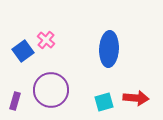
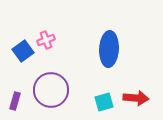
pink cross: rotated 30 degrees clockwise
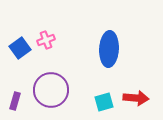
blue square: moved 3 px left, 3 px up
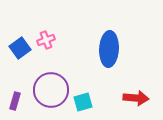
cyan square: moved 21 px left
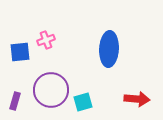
blue square: moved 4 px down; rotated 30 degrees clockwise
red arrow: moved 1 px right, 1 px down
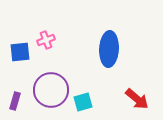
red arrow: rotated 35 degrees clockwise
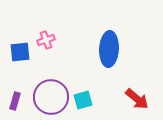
purple circle: moved 7 px down
cyan square: moved 2 px up
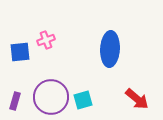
blue ellipse: moved 1 px right
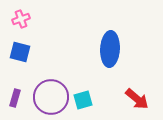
pink cross: moved 25 px left, 21 px up
blue square: rotated 20 degrees clockwise
purple rectangle: moved 3 px up
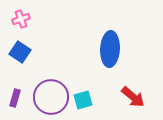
blue square: rotated 20 degrees clockwise
red arrow: moved 4 px left, 2 px up
